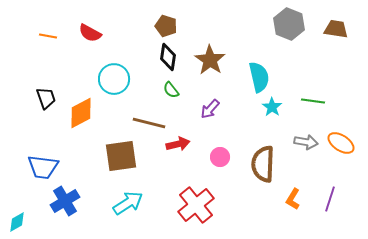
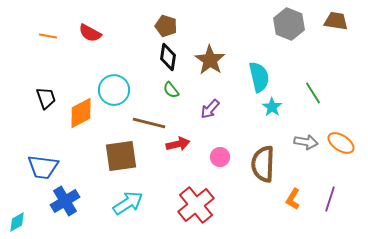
brown trapezoid: moved 8 px up
cyan circle: moved 11 px down
green line: moved 8 px up; rotated 50 degrees clockwise
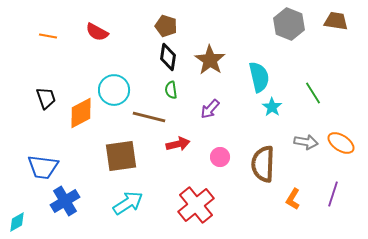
red semicircle: moved 7 px right, 1 px up
green semicircle: rotated 30 degrees clockwise
brown line: moved 6 px up
purple line: moved 3 px right, 5 px up
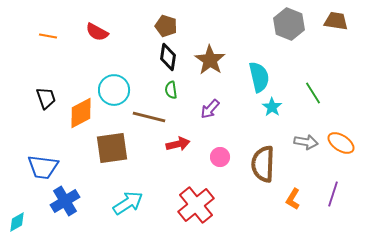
brown square: moved 9 px left, 8 px up
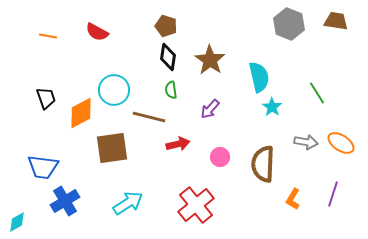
green line: moved 4 px right
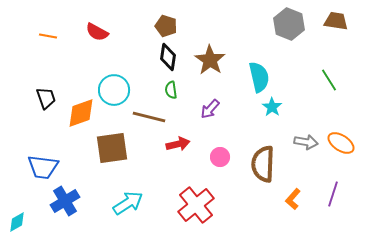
green line: moved 12 px right, 13 px up
orange diamond: rotated 8 degrees clockwise
orange L-shape: rotated 10 degrees clockwise
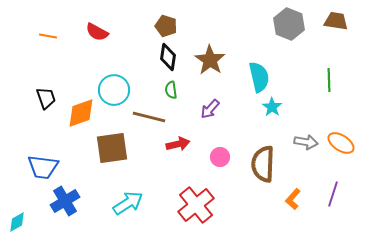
green line: rotated 30 degrees clockwise
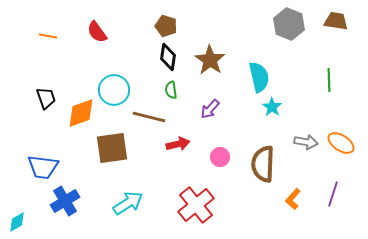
red semicircle: rotated 25 degrees clockwise
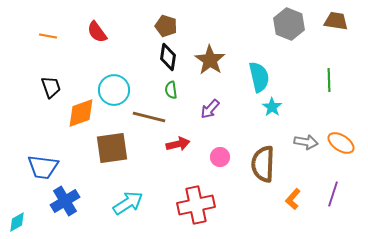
black trapezoid: moved 5 px right, 11 px up
red cross: rotated 27 degrees clockwise
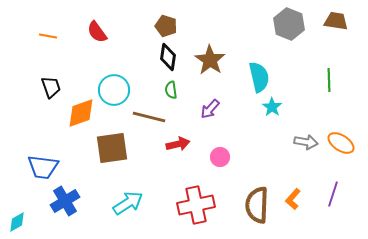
brown semicircle: moved 6 px left, 41 px down
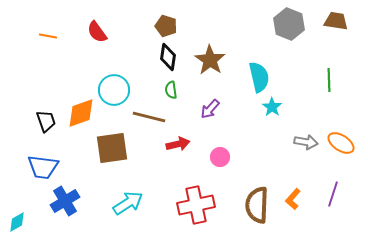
black trapezoid: moved 5 px left, 34 px down
